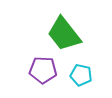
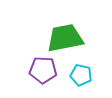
green trapezoid: moved 1 px right, 4 px down; rotated 117 degrees clockwise
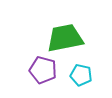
purple pentagon: rotated 12 degrees clockwise
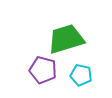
green trapezoid: moved 1 px right, 1 px down; rotated 6 degrees counterclockwise
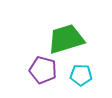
cyan pentagon: rotated 10 degrees counterclockwise
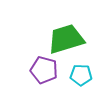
purple pentagon: moved 1 px right
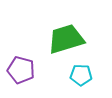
purple pentagon: moved 23 px left
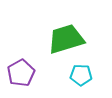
purple pentagon: moved 3 px down; rotated 28 degrees clockwise
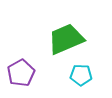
green trapezoid: rotated 6 degrees counterclockwise
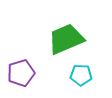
purple pentagon: rotated 12 degrees clockwise
